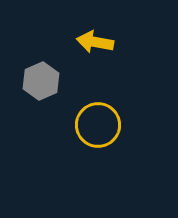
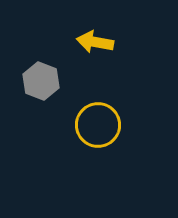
gray hexagon: rotated 15 degrees counterclockwise
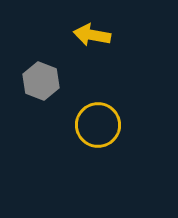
yellow arrow: moved 3 px left, 7 px up
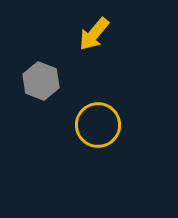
yellow arrow: moved 2 px right, 1 px up; rotated 60 degrees counterclockwise
